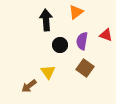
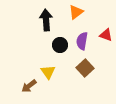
brown square: rotated 12 degrees clockwise
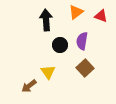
red triangle: moved 5 px left, 19 px up
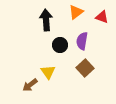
red triangle: moved 1 px right, 1 px down
brown arrow: moved 1 px right, 1 px up
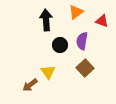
red triangle: moved 4 px down
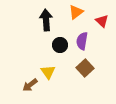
red triangle: rotated 24 degrees clockwise
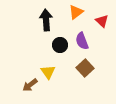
purple semicircle: rotated 30 degrees counterclockwise
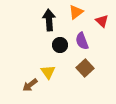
black arrow: moved 3 px right
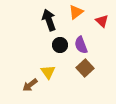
black arrow: rotated 15 degrees counterclockwise
purple semicircle: moved 1 px left, 4 px down
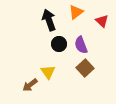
black circle: moved 1 px left, 1 px up
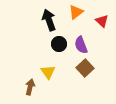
brown arrow: moved 2 px down; rotated 140 degrees clockwise
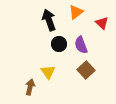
red triangle: moved 2 px down
brown square: moved 1 px right, 2 px down
